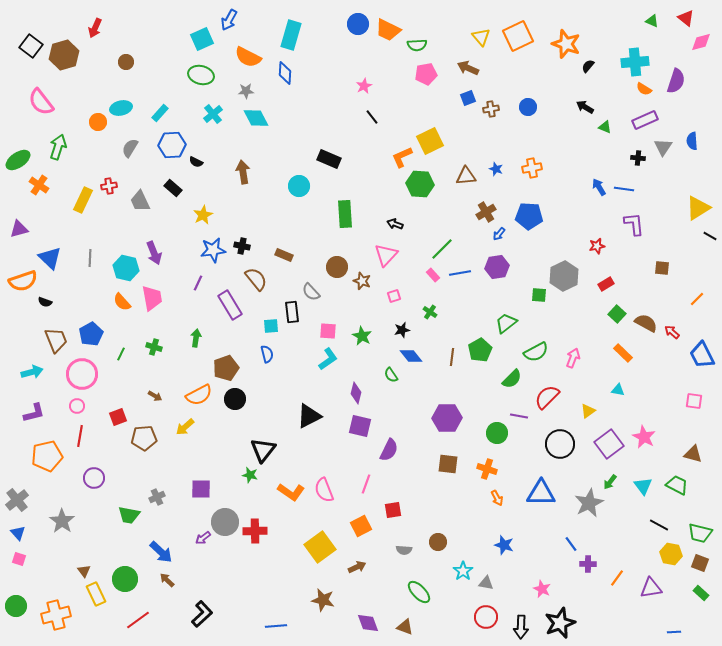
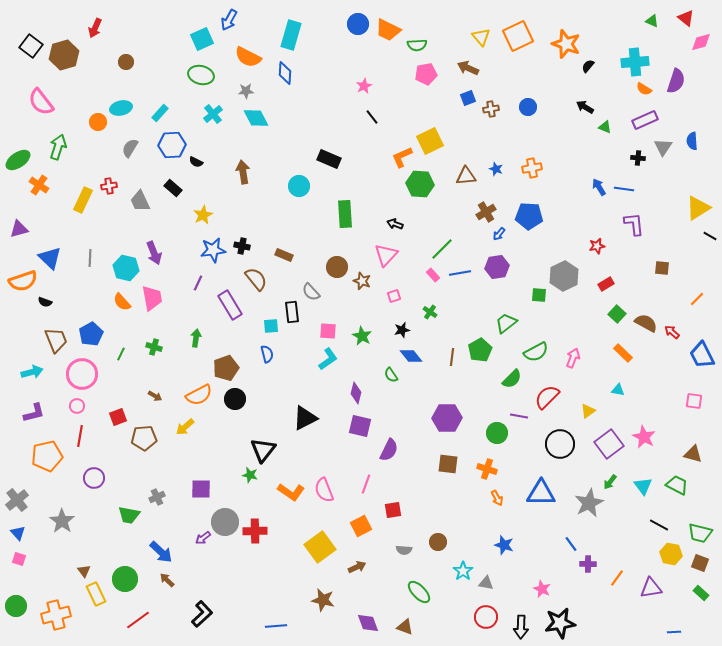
black triangle at (309, 416): moved 4 px left, 2 px down
black star at (560, 623): rotated 12 degrees clockwise
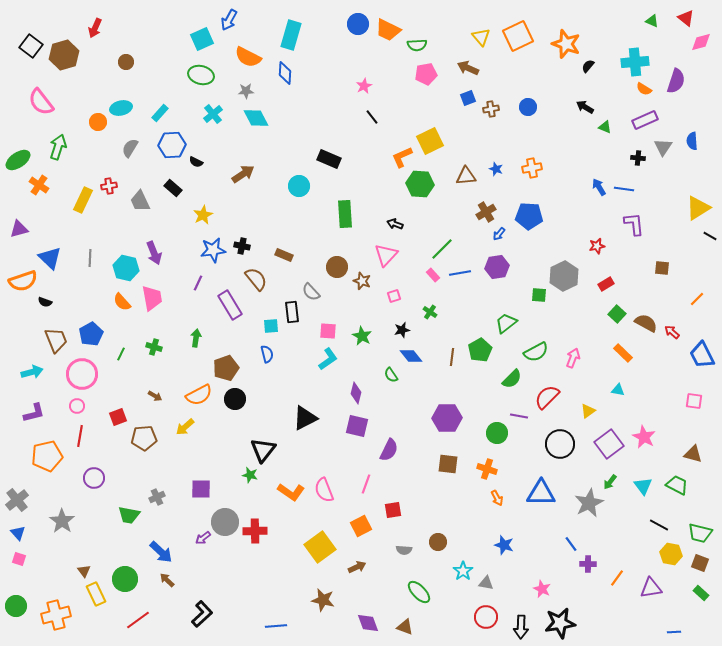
brown arrow at (243, 172): moved 2 px down; rotated 65 degrees clockwise
purple square at (360, 426): moved 3 px left
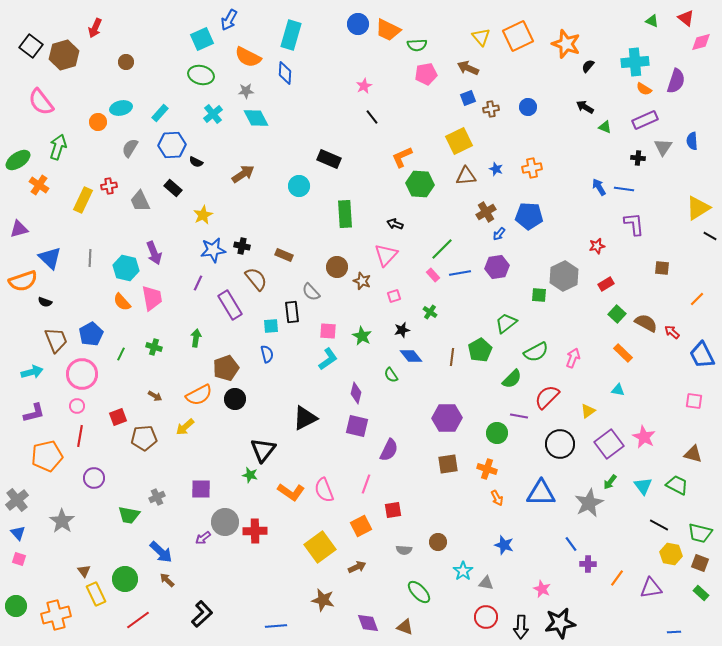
yellow square at (430, 141): moved 29 px right
brown square at (448, 464): rotated 15 degrees counterclockwise
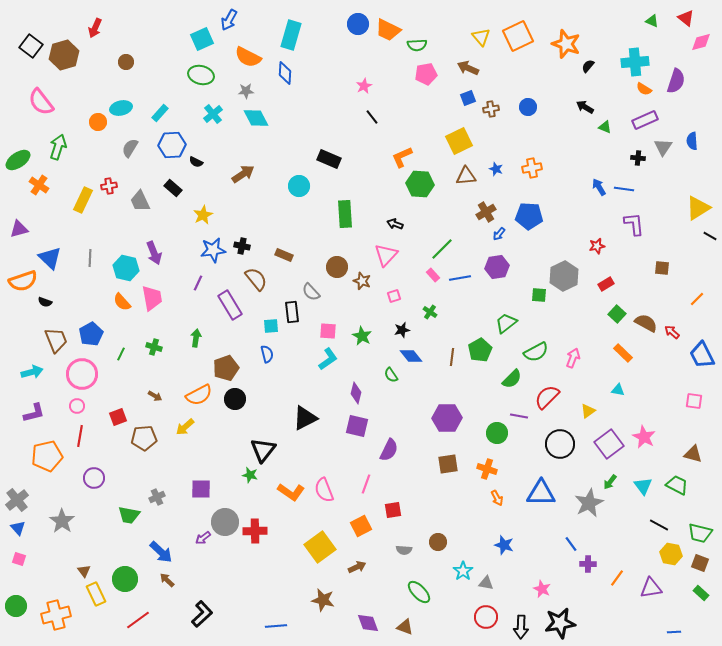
blue line at (460, 273): moved 5 px down
blue triangle at (18, 533): moved 5 px up
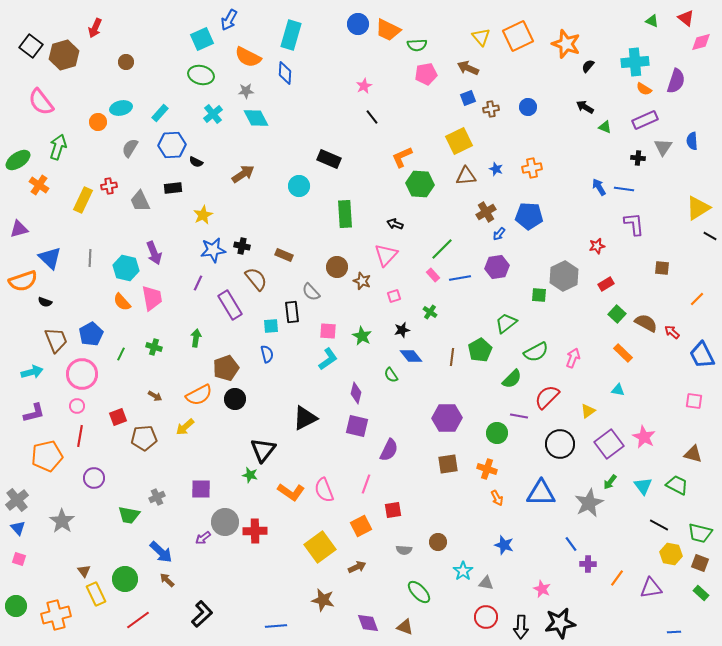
black rectangle at (173, 188): rotated 48 degrees counterclockwise
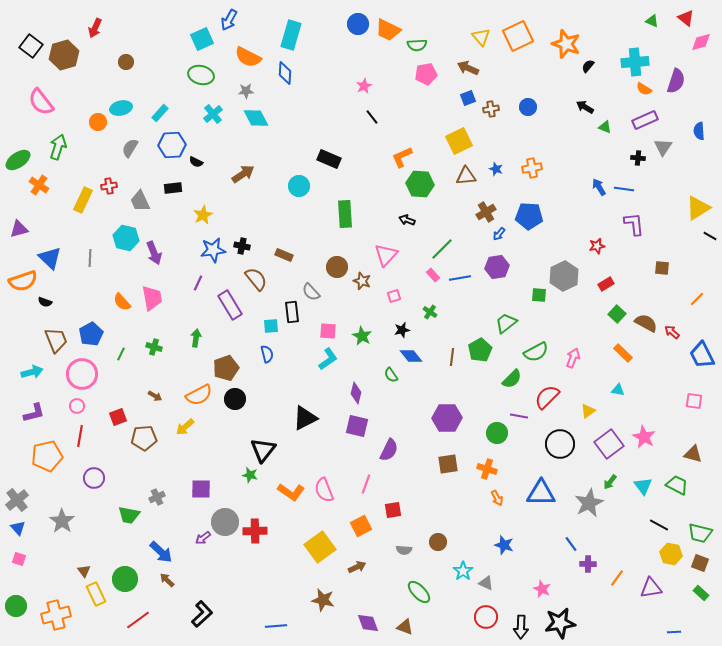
blue semicircle at (692, 141): moved 7 px right, 10 px up
black arrow at (395, 224): moved 12 px right, 4 px up
cyan hexagon at (126, 268): moved 30 px up
gray triangle at (486, 583): rotated 14 degrees clockwise
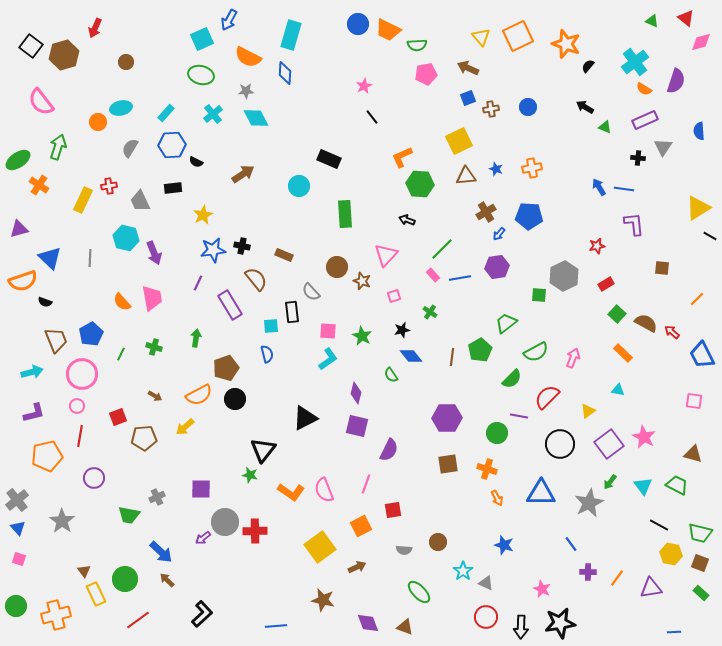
cyan cross at (635, 62): rotated 32 degrees counterclockwise
cyan rectangle at (160, 113): moved 6 px right
purple cross at (588, 564): moved 8 px down
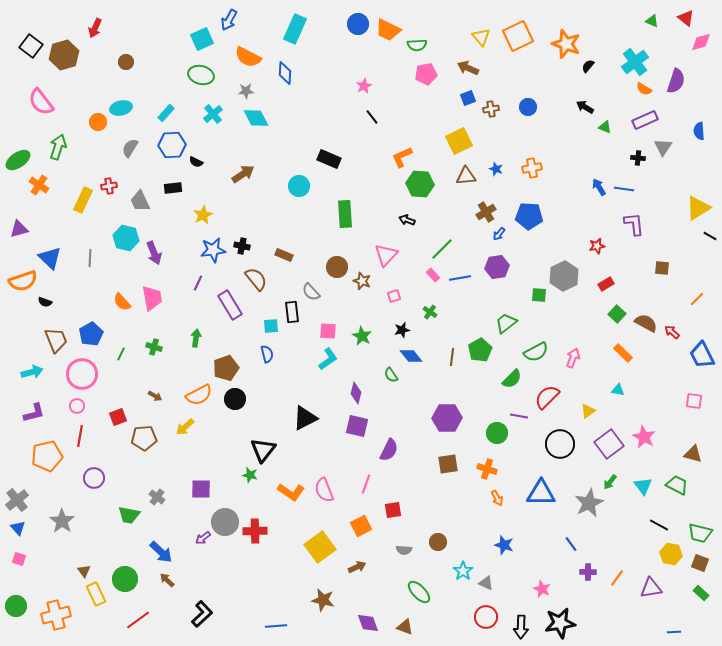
cyan rectangle at (291, 35): moved 4 px right, 6 px up; rotated 8 degrees clockwise
gray cross at (157, 497): rotated 28 degrees counterclockwise
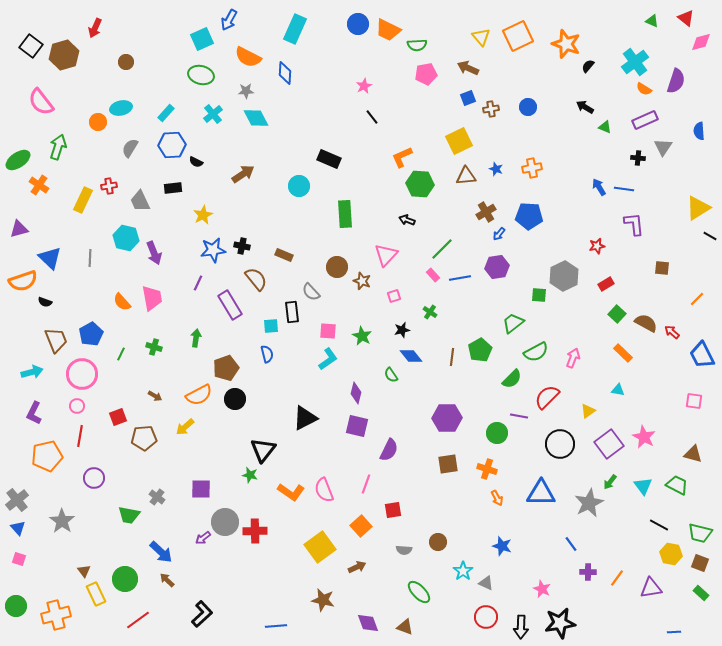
green trapezoid at (506, 323): moved 7 px right
purple L-shape at (34, 413): rotated 130 degrees clockwise
orange square at (361, 526): rotated 15 degrees counterclockwise
blue star at (504, 545): moved 2 px left, 1 px down
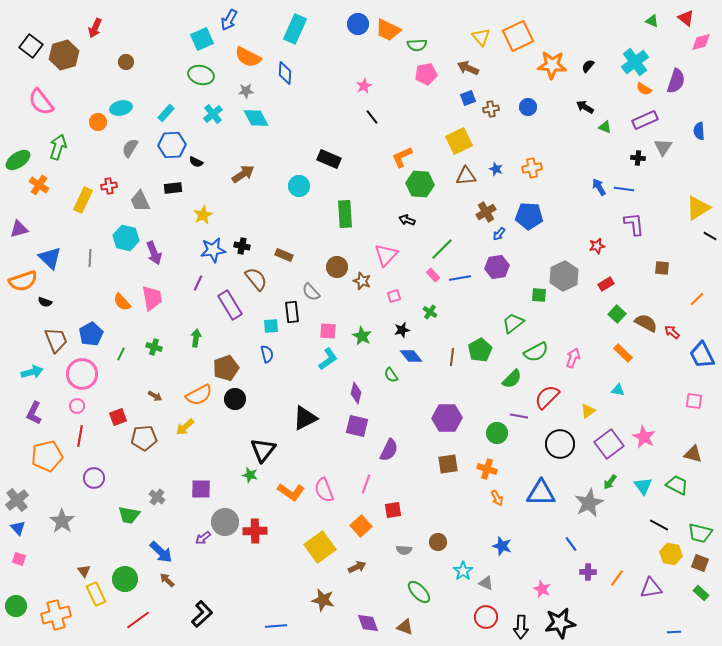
orange star at (566, 44): moved 14 px left, 21 px down; rotated 16 degrees counterclockwise
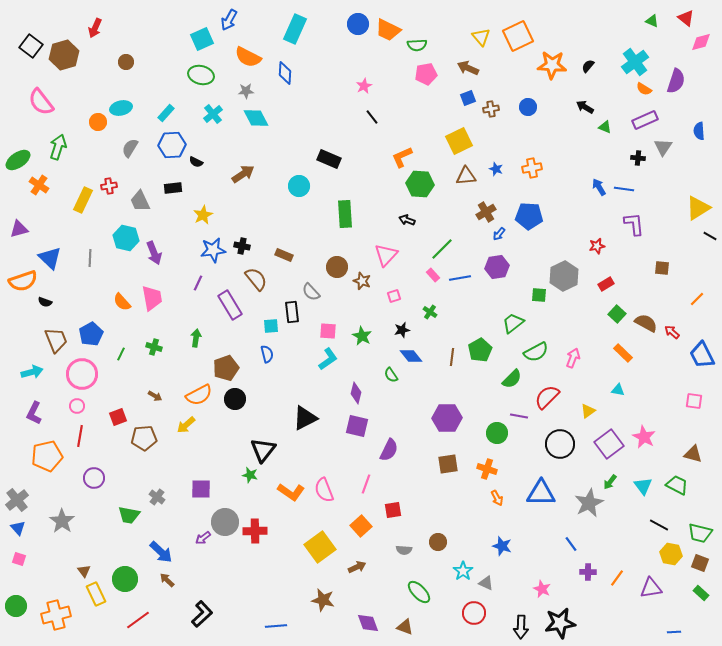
yellow arrow at (185, 427): moved 1 px right, 2 px up
red circle at (486, 617): moved 12 px left, 4 px up
